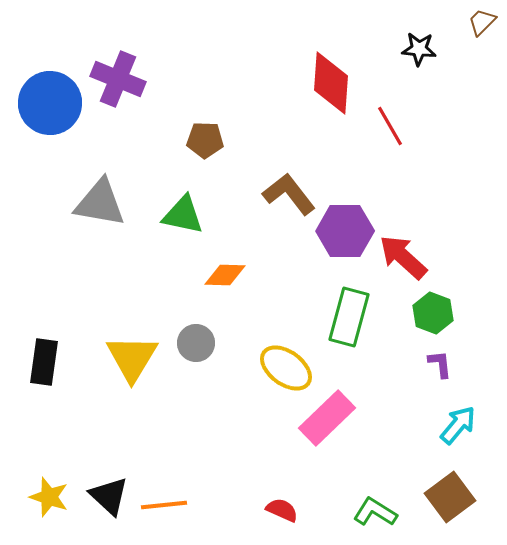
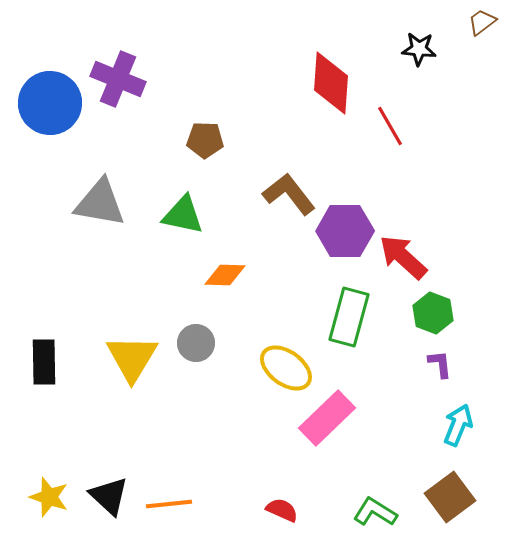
brown trapezoid: rotated 8 degrees clockwise
black rectangle: rotated 9 degrees counterclockwise
cyan arrow: rotated 18 degrees counterclockwise
orange line: moved 5 px right, 1 px up
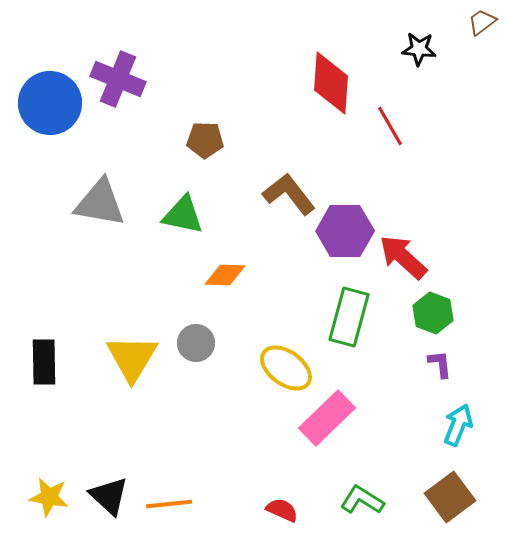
yellow star: rotated 9 degrees counterclockwise
green L-shape: moved 13 px left, 12 px up
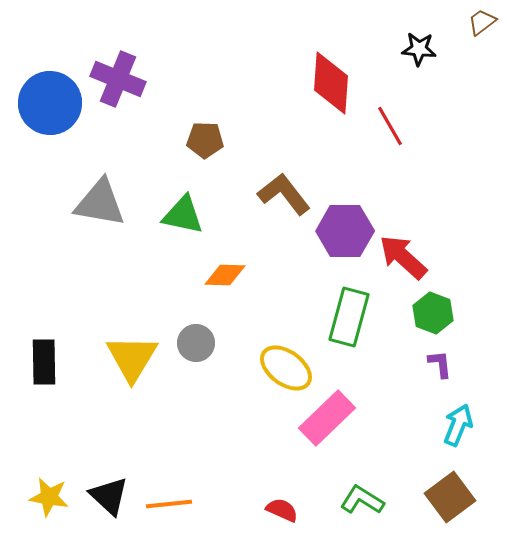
brown L-shape: moved 5 px left
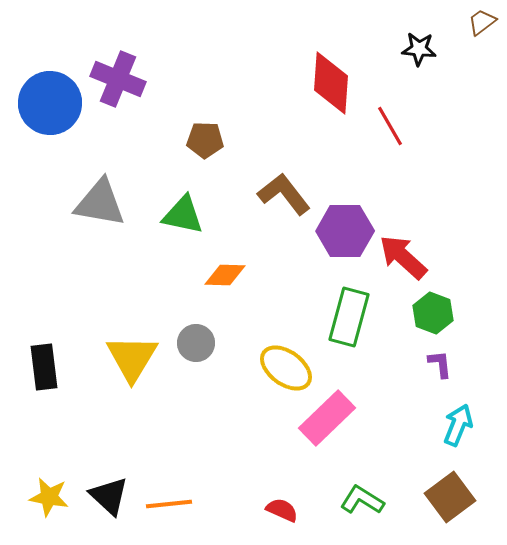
black rectangle: moved 5 px down; rotated 6 degrees counterclockwise
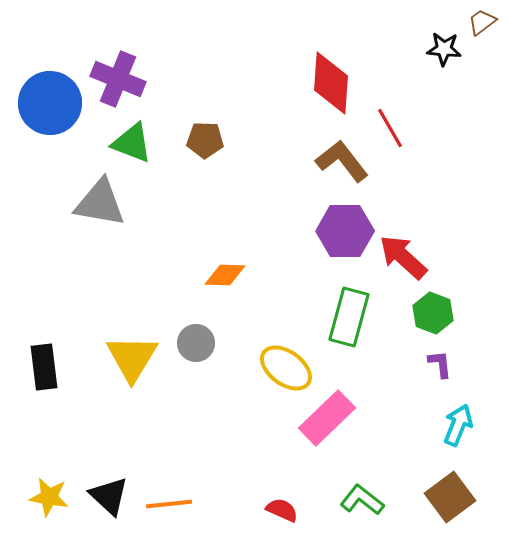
black star: moved 25 px right
red line: moved 2 px down
brown L-shape: moved 58 px right, 33 px up
green triangle: moved 51 px left, 72 px up; rotated 9 degrees clockwise
green L-shape: rotated 6 degrees clockwise
